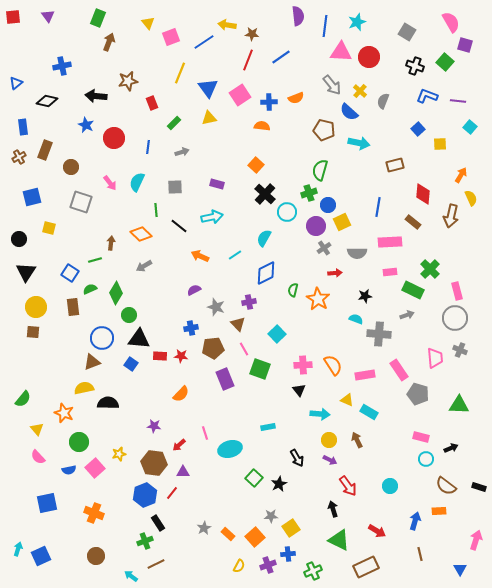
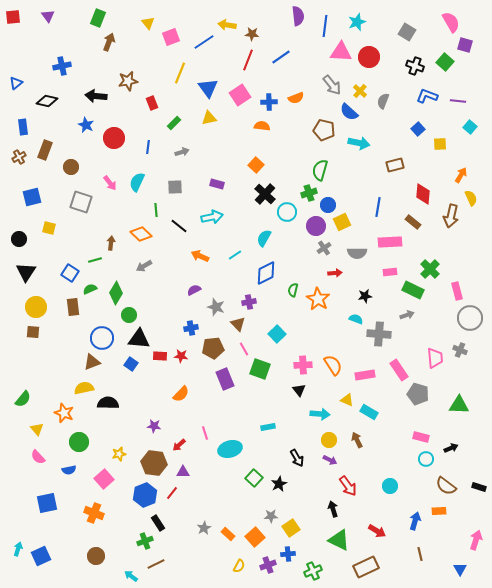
gray circle at (455, 318): moved 15 px right
pink square at (95, 468): moved 9 px right, 11 px down
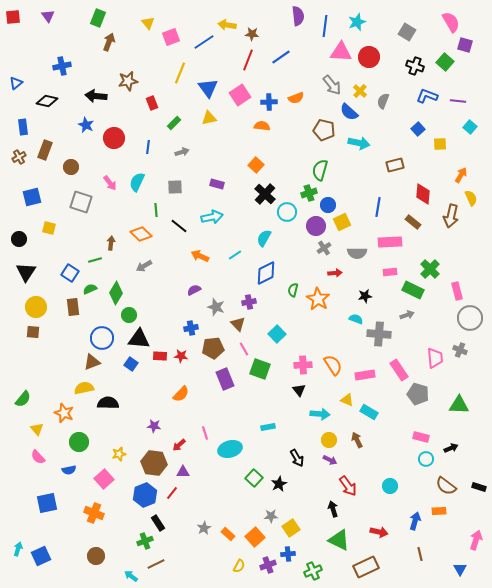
red arrow at (377, 531): moved 2 px right, 1 px down; rotated 18 degrees counterclockwise
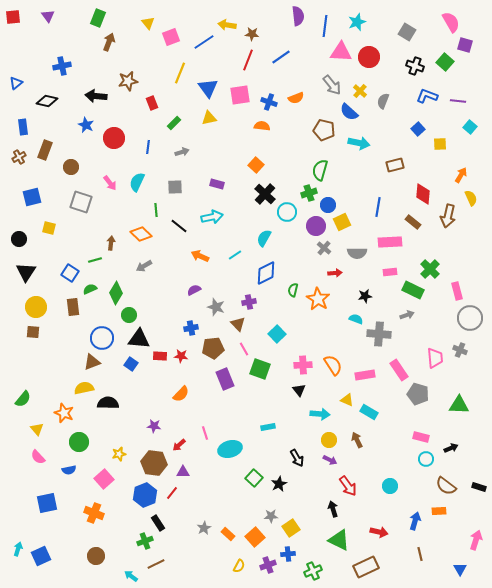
pink square at (240, 95): rotated 25 degrees clockwise
blue cross at (269, 102): rotated 21 degrees clockwise
brown arrow at (451, 216): moved 3 px left
gray cross at (324, 248): rotated 16 degrees counterclockwise
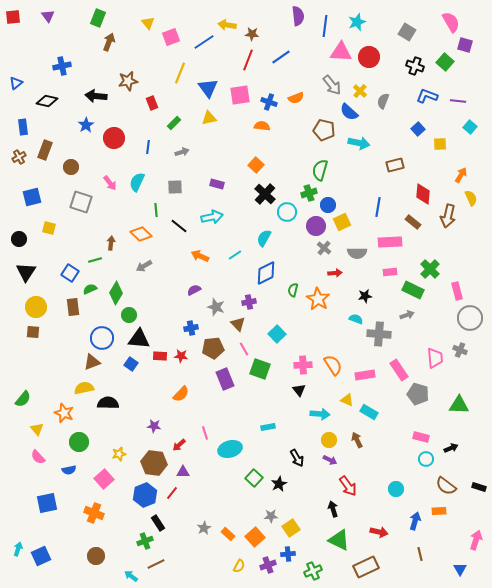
blue star at (86, 125): rotated 14 degrees clockwise
cyan circle at (390, 486): moved 6 px right, 3 px down
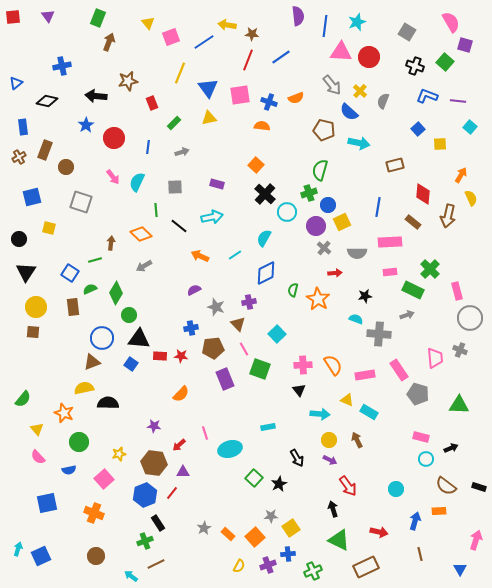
brown circle at (71, 167): moved 5 px left
pink arrow at (110, 183): moved 3 px right, 6 px up
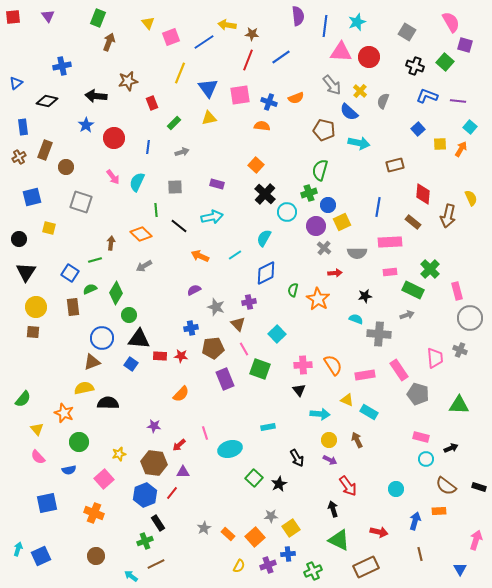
orange arrow at (461, 175): moved 26 px up
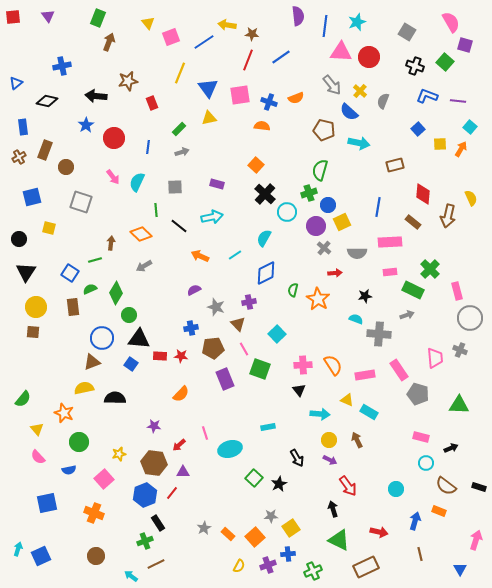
green rectangle at (174, 123): moved 5 px right, 6 px down
black semicircle at (108, 403): moved 7 px right, 5 px up
cyan circle at (426, 459): moved 4 px down
orange rectangle at (439, 511): rotated 24 degrees clockwise
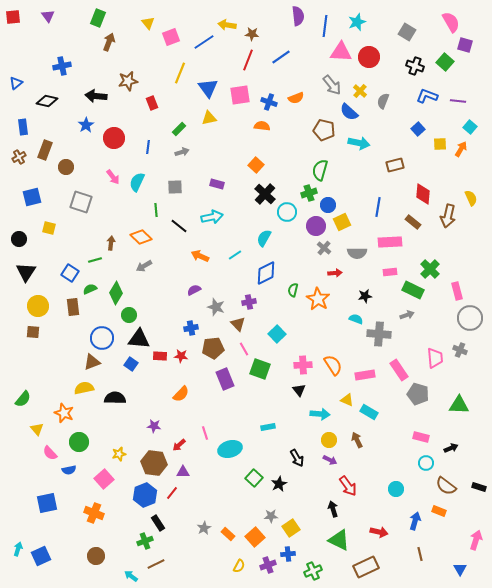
orange diamond at (141, 234): moved 3 px down
yellow circle at (36, 307): moved 2 px right, 1 px up
pink semicircle at (38, 457): moved 12 px right, 4 px up
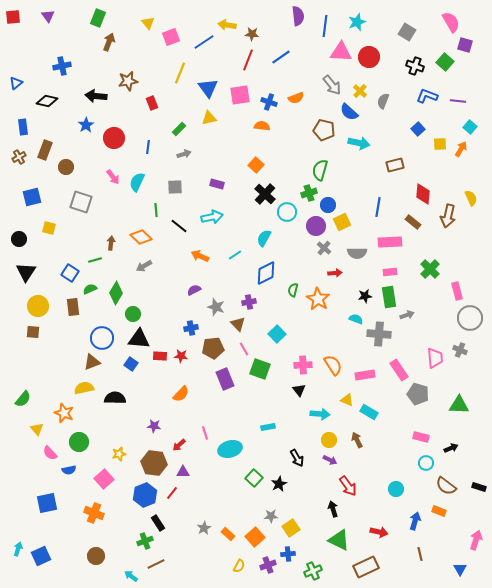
gray arrow at (182, 152): moved 2 px right, 2 px down
green rectangle at (413, 290): moved 24 px left, 7 px down; rotated 55 degrees clockwise
green circle at (129, 315): moved 4 px right, 1 px up
